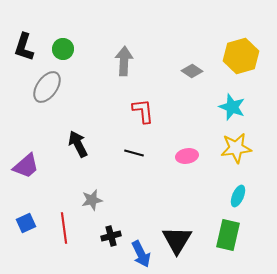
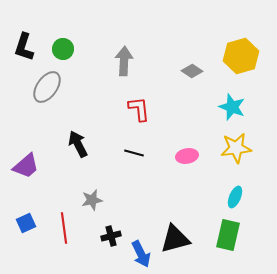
red L-shape: moved 4 px left, 2 px up
cyan ellipse: moved 3 px left, 1 px down
black triangle: moved 2 px left, 1 px up; rotated 44 degrees clockwise
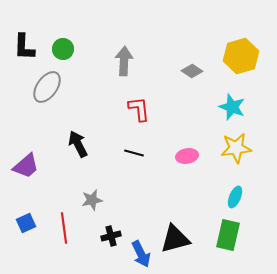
black L-shape: rotated 16 degrees counterclockwise
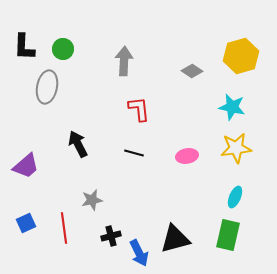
gray ellipse: rotated 24 degrees counterclockwise
cyan star: rotated 8 degrees counterclockwise
blue arrow: moved 2 px left, 1 px up
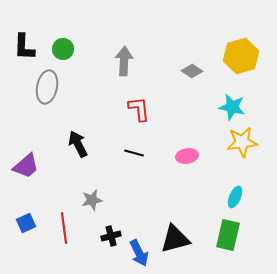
yellow star: moved 6 px right, 6 px up
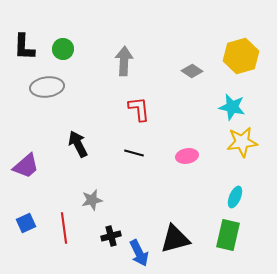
gray ellipse: rotated 72 degrees clockwise
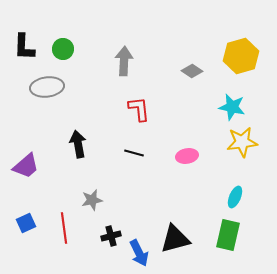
black arrow: rotated 16 degrees clockwise
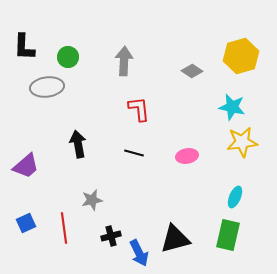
green circle: moved 5 px right, 8 px down
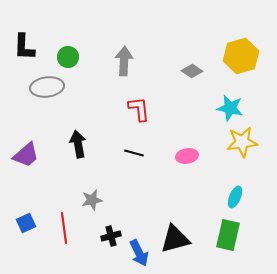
cyan star: moved 2 px left, 1 px down
purple trapezoid: moved 11 px up
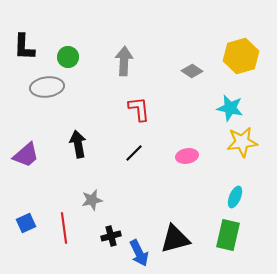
black line: rotated 60 degrees counterclockwise
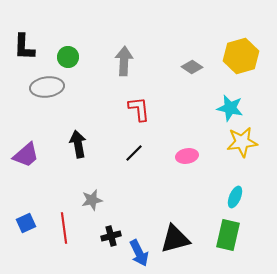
gray diamond: moved 4 px up
